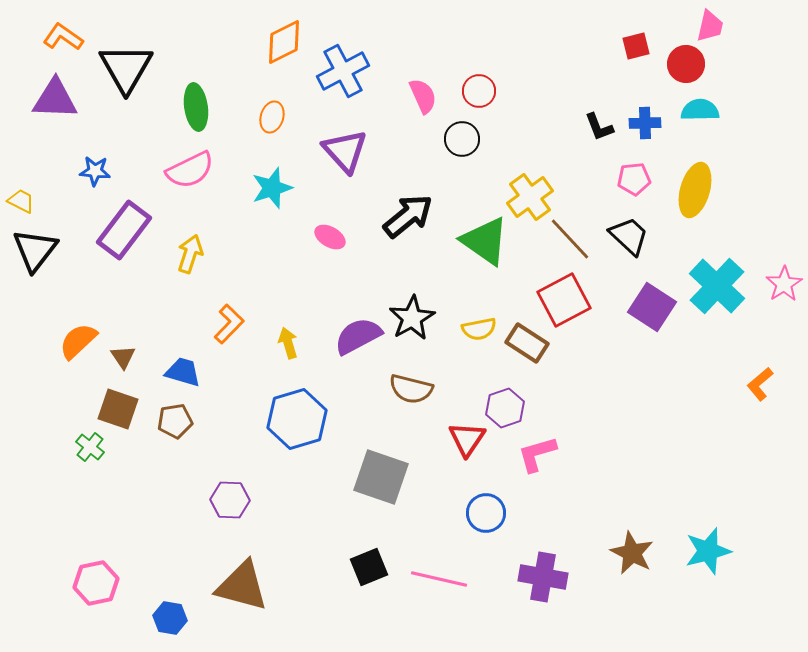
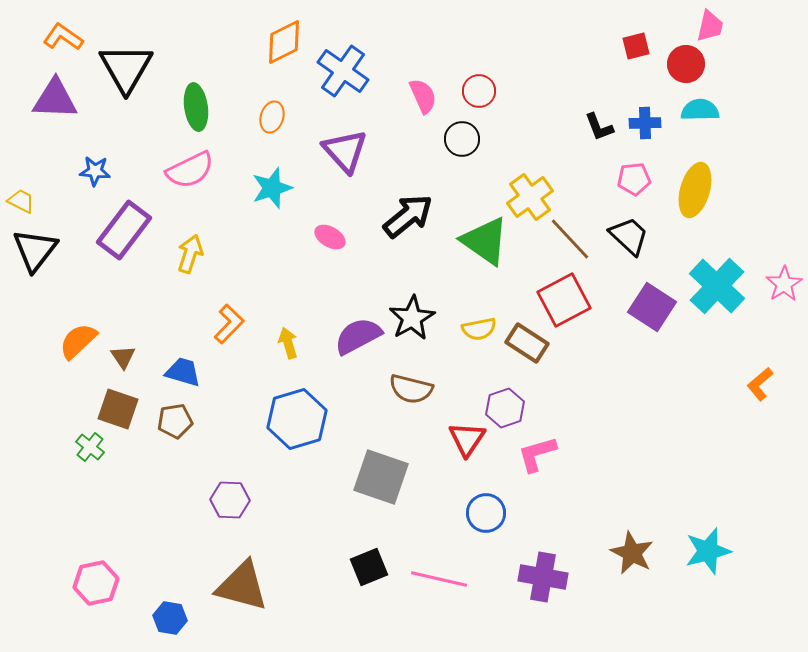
blue cross at (343, 71): rotated 27 degrees counterclockwise
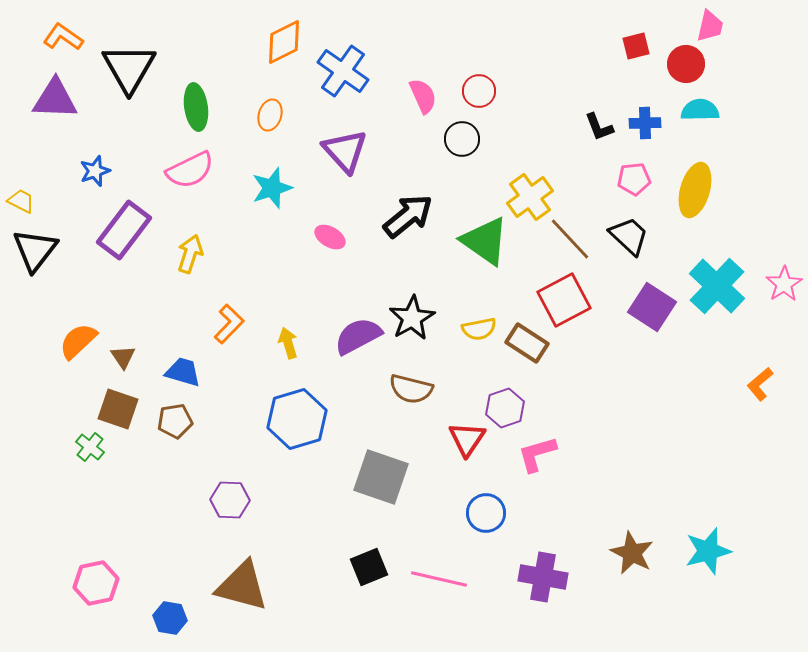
black triangle at (126, 68): moved 3 px right
orange ellipse at (272, 117): moved 2 px left, 2 px up
blue star at (95, 171): rotated 24 degrees counterclockwise
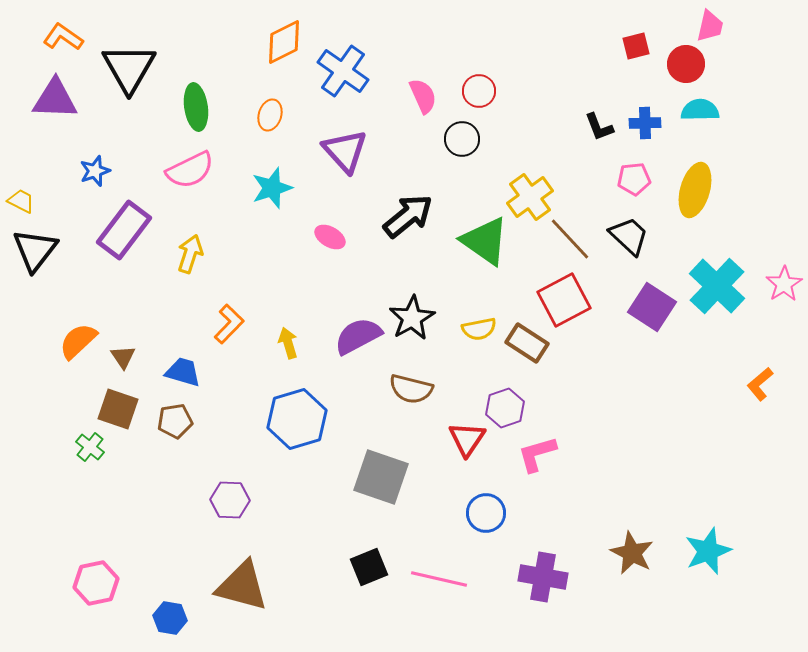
cyan star at (708, 551): rotated 6 degrees counterclockwise
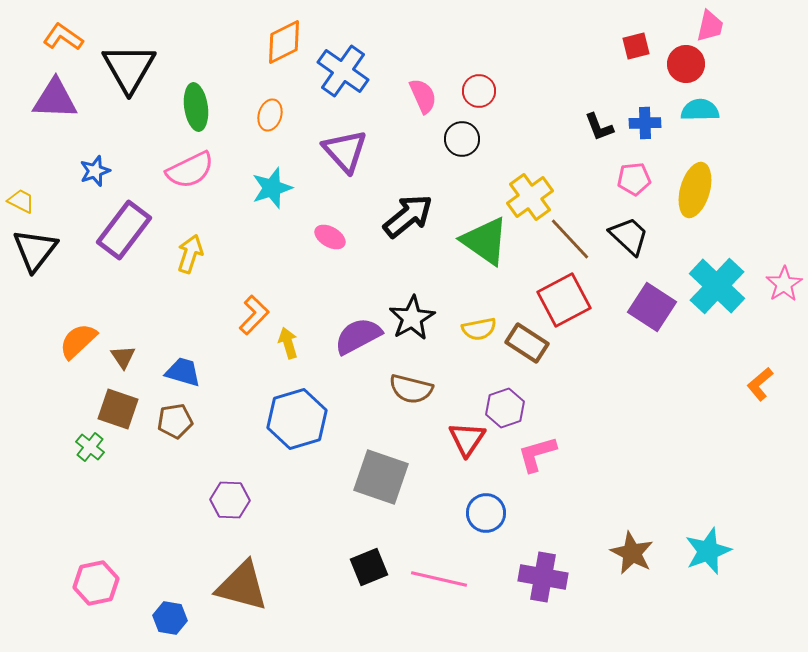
orange L-shape at (229, 324): moved 25 px right, 9 px up
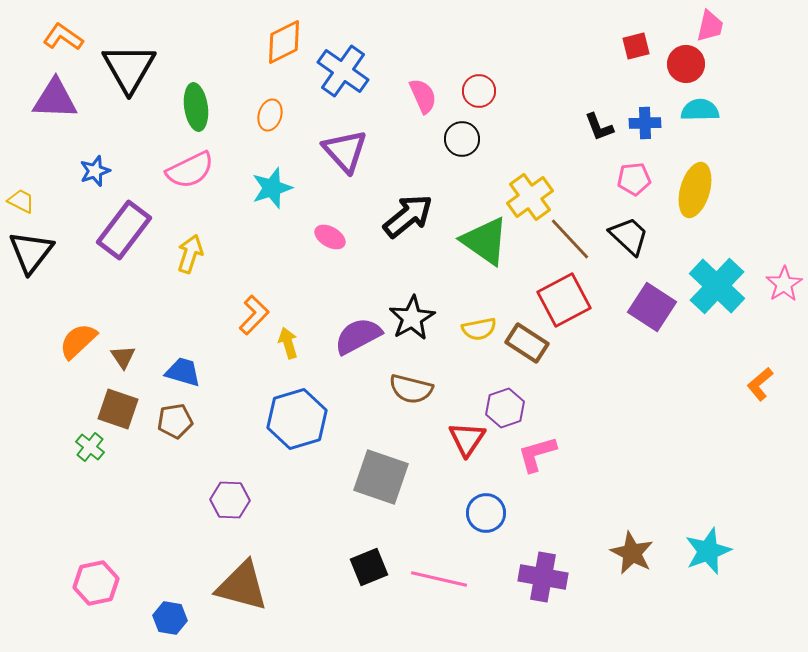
black triangle at (35, 250): moved 4 px left, 2 px down
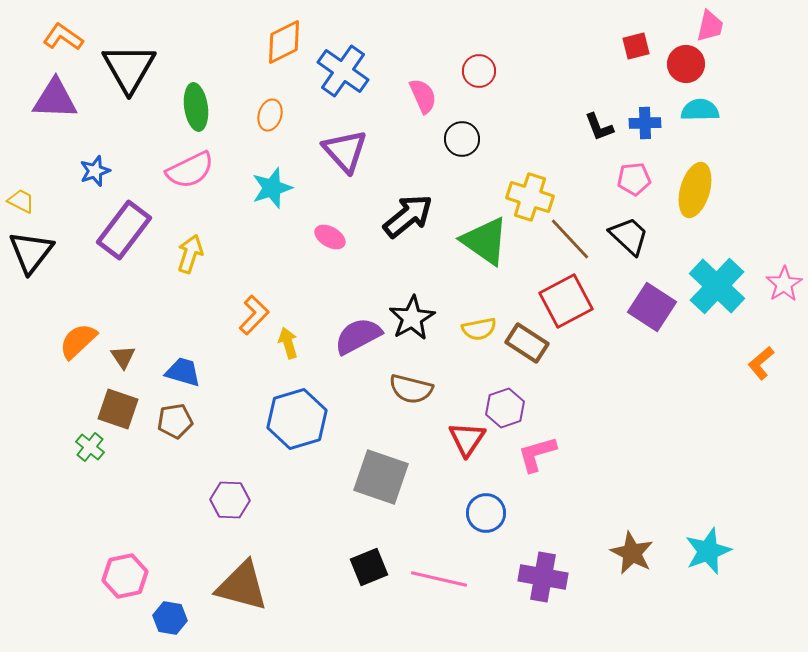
red circle at (479, 91): moved 20 px up
yellow cross at (530, 197): rotated 36 degrees counterclockwise
red square at (564, 300): moved 2 px right, 1 px down
orange L-shape at (760, 384): moved 1 px right, 21 px up
pink hexagon at (96, 583): moved 29 px right, 7 px up
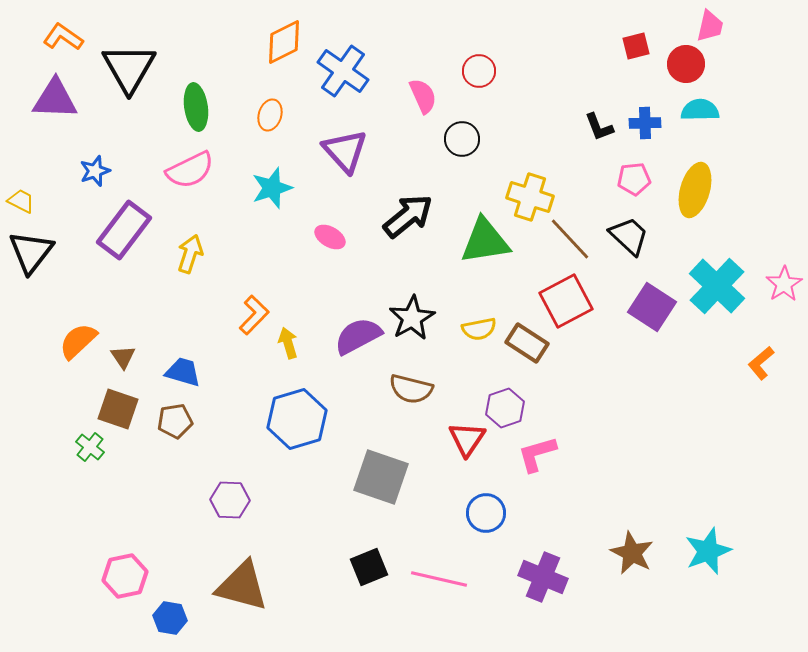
green triangle at (485, 241): rotated 44 degrees counterclockwise
purple cross at (543, 577): rotated 12 degrees clockwise
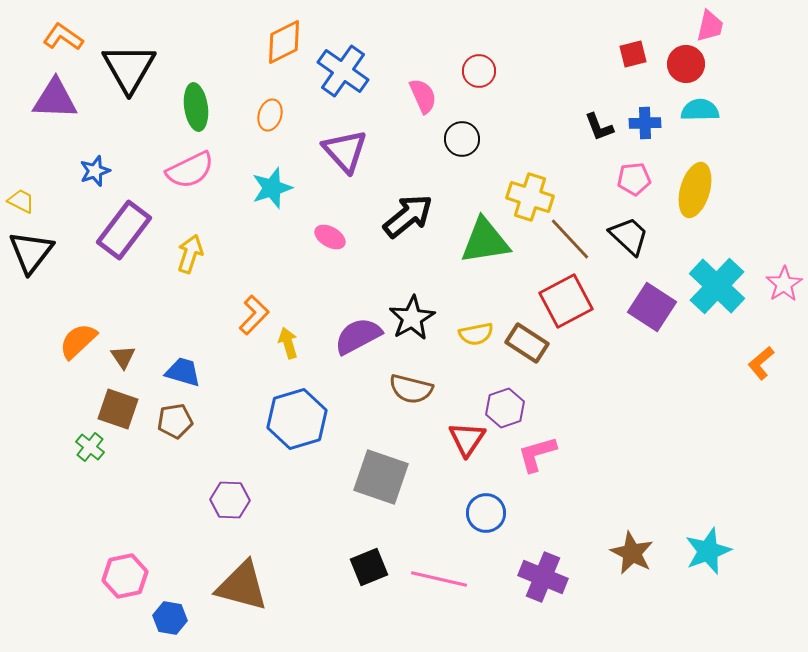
red square at (636, 46): moved 3 px left, 8 px down
yellow semicircle at (479, 329): moved 3 px left, 5 px down
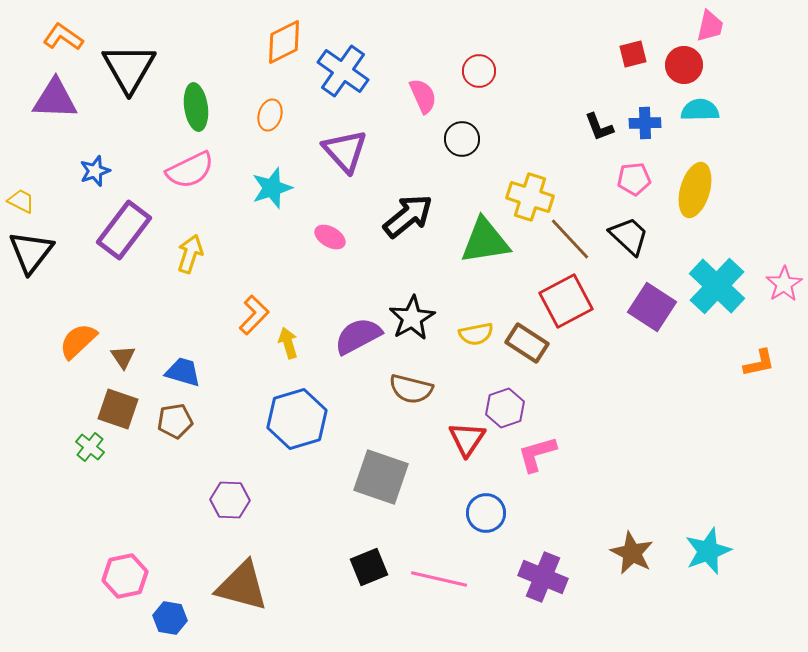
red circle at (686, 64): moved 2 px left, 1 px down
orange L-shape at (761, 363): moved 2 px left; rotated 152 degrees counterclockwise
